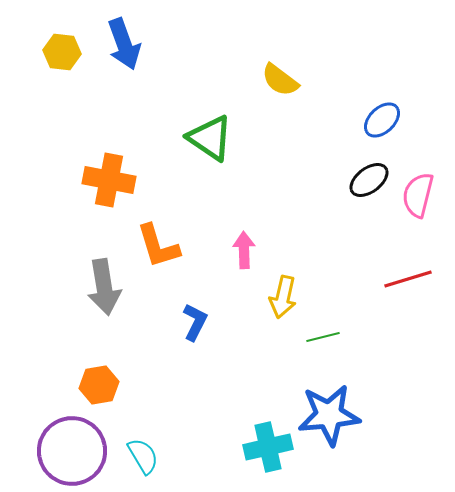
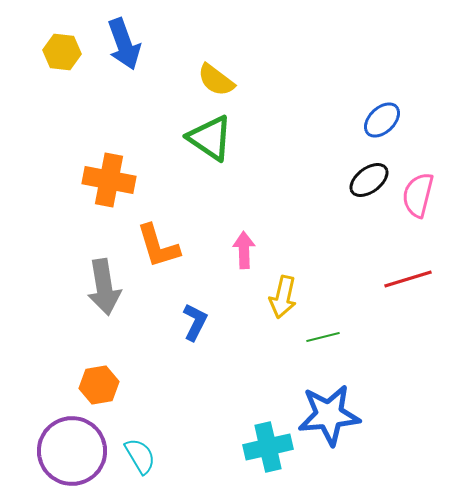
yellow semicircle: moved 64 px left
cyan semicircle: moved 3 px left
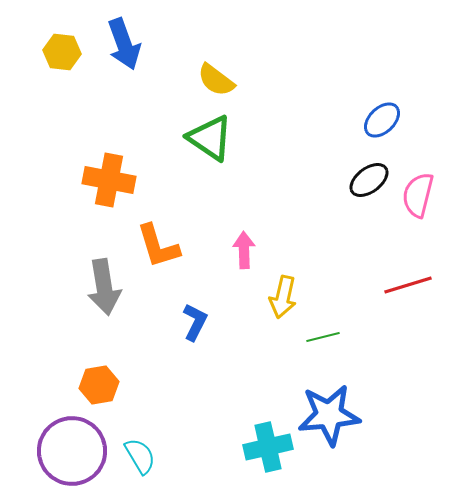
red line: moved 6 px down
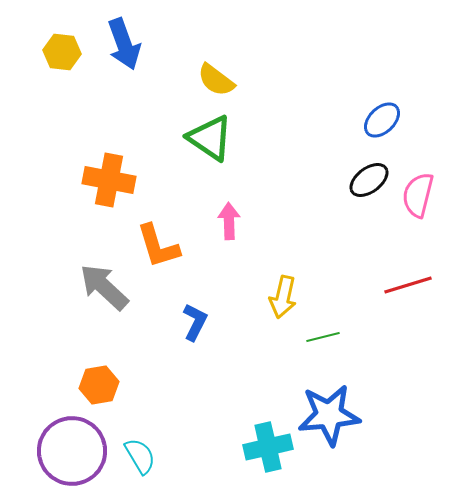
pink arrow: moved 15 px left, 29 px up
gray arrow: rotated 142 degrees clockwise
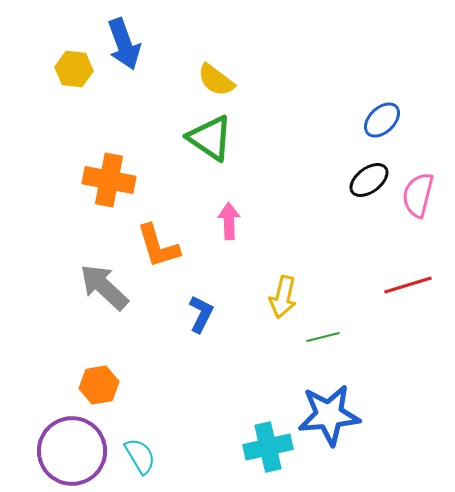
yellow hexagon: moved 12 px right, 17 px down
blue L-shape: moved 6 px right, 8 px up
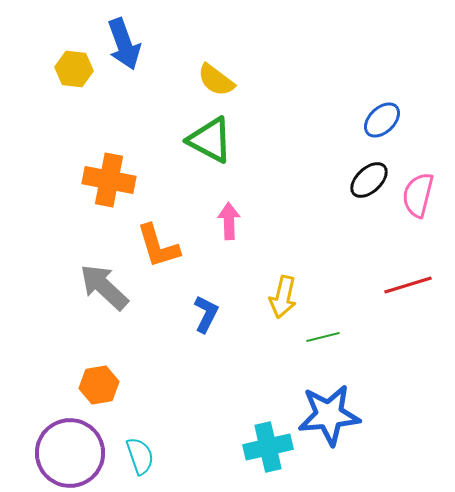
green triangle: moved 2 px down; rotated 6 degrees counterclockwise
black ellipse: rotated 6 degrees counterclockwise
blue L-shape: moved 5 px right
purple circle: moved 2 px left, 2 px down
cyan semicircle: rotated 12 degrees clockwise
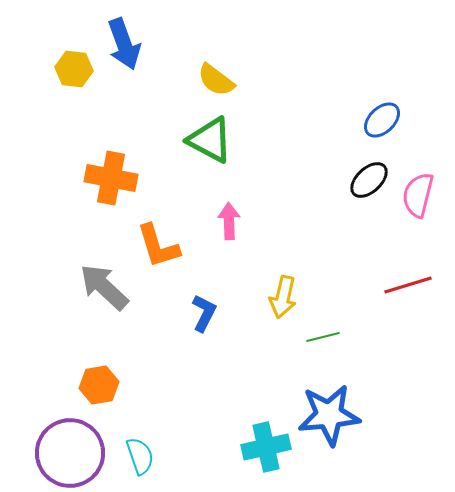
orange cross: moved 2 px right, 2 px up
blue L-shape: moved 2 px left, 1 px up
cyan cross: moved 2 px left
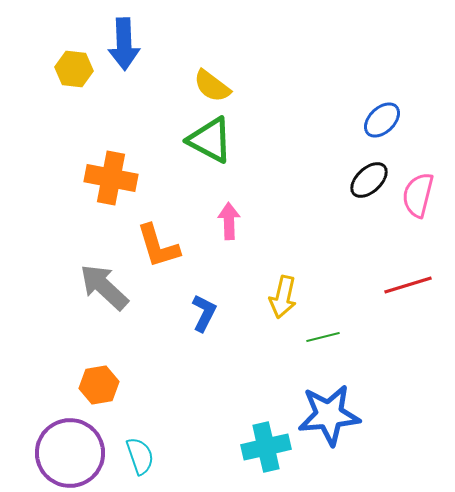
blue arrow: rotated 18 degrees clockwise
yellow semicircle: moved 4 px left, 6 px down
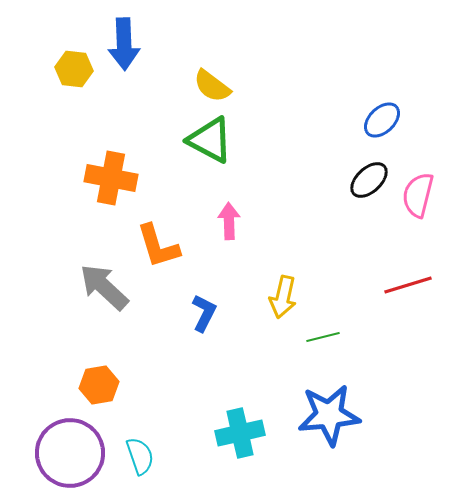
cyan cross: moved 26 px left, 14 px up
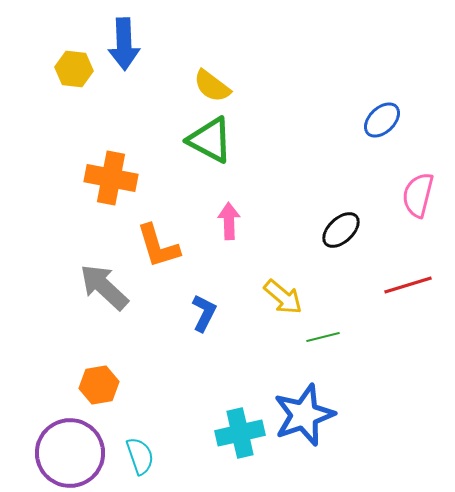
black ellipse: moved 28 px left, 50 px down
yellow arrow: rotated 63 degrees counterclockwise
blue star: moved 25 px left; rotated 14 degrees counterclockwise
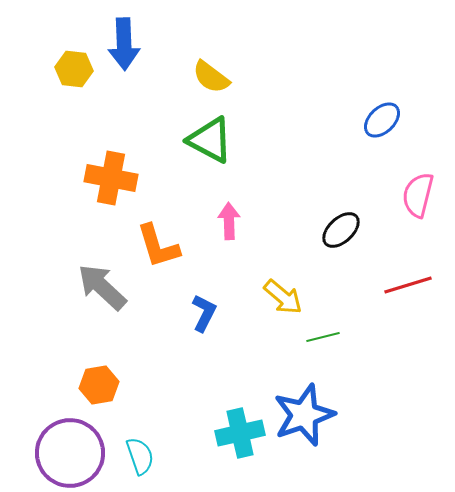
yellow semicircle: moved 1 px left, 9 px up
gray arrow: moved 2 px left
